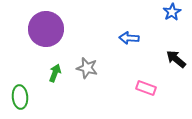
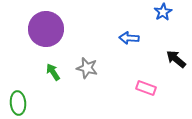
blue star: moved 9 px left
green arrow: moved 2 px left, 1 px up; rotated 54 degrees counterclockwise
green ellipse: moved 2 px left, 6 px down
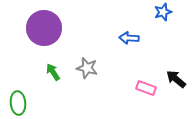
blue star: rotated 12 degrees clockwise
purple circle: moved 2 px left, 1 px up
black arrow: moved 20 px down
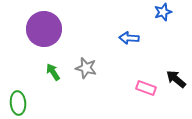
purple circle: moved 1 px down
gray star: moved 1 px left
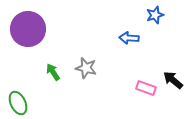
blue star: moved 8 px left, 3 px down
purple circle: moved 16 px left
black arrow: moved 3 px left, 1 px down
green ellipse: rotated 20 degrees counterclockwise
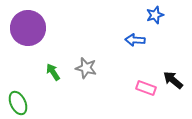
purple circle: moved 1 px up
blue arrow: moved 6 px right, 2 px down
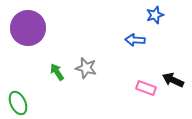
green arrow: moved 4 px right
black arrow: rotated 15 degrees counterclockwise
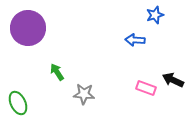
gray star: moved 2 px left, 26 px down; rotated 10 degrees counterclockwise
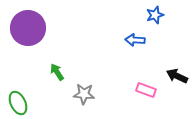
black arrow: moved 4 px right, 4 px up
pink rectangle: moved 2 px down
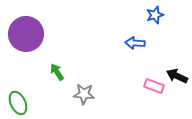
purple circle: moved 2 px left, 6 px down
blue arrow: moved 3 px down
pink rectangle: moved 8 px right, 4 px up
